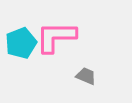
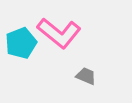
pink L-shape: moved 3 px right, 4 px up; rotated 141 degrees counterclockwise
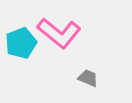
gray trapezoid: moved 2 px right, 2 px down
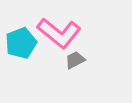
gray trapezoid: moved 13 px left, 18 px up; rotated 50 degrees counterclockwise
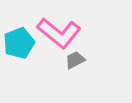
cyan pentagon: moved 2 px left
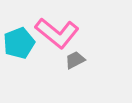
pink L-shape: moved 2 px left
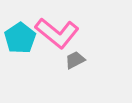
cyan pentagon: moved 1 px right, 5 px up; rotated 12 degrees counterclockwise
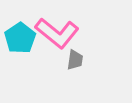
gray trapezoid: rotated 125 degrees clockwise
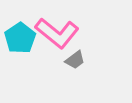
gray trapezoid: rotated 45 degrees clockwise
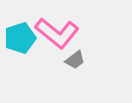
cyan pentagon: rotated 16 degrees clockwise
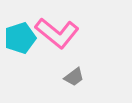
gray trapezoid: moved 1 px left, 17 px down
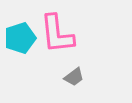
pink L-shape: moved 1 px down; rotated 45 degrees clockwise
